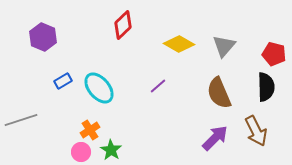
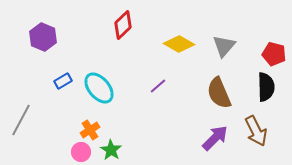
gray line: rotated 44 degrees counterclockwise
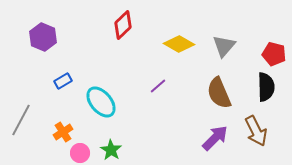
cyan ellipse: moved 2 px right, 14 px down
orange cross: moved 27 px left, 2 px down
pink circle: moved 1 px left, 1 px down
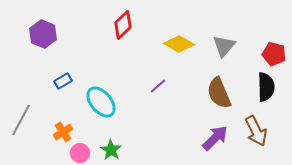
purple hexagon: moved 3 px up
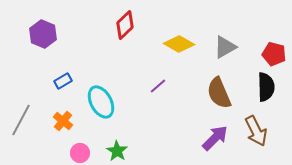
red diamond: moved 2 px right
gray triangle: moved 1 px right, 1 px down; rotated 20 degrees clockwise
cyan ellipse: rotated 12 degrees clockwise
orange cross: moved 11 px up; rotated 18 degrees counterclockwise
green star: moved 6 px right, 1 px down
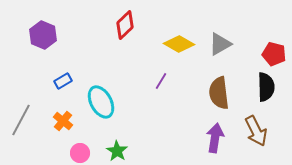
purple hexagon: moved 1 px down
gray triangle: moved 5 px left, 3 px up
purple line: moved 3 px right, 5 px up; rotated 18 degrees counterclockwise
brown semicircle: rotated 16 degrees clockwise
purple arrow: rotated 36 degrees counterclockwise
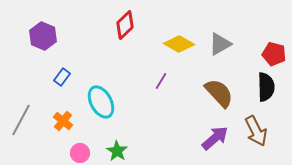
purple hexagon: moved 1 px down
blue rectangle: moved 1 px left, 4 px up; rotated 24 degrees counterclockwise
brown semicircle: rotated 144 degrees clockwise
purple arrow: rotated 40 degrees clockwise
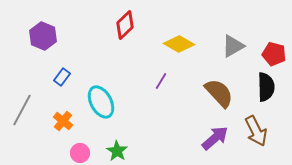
gray triangle: moved 13 px right, 2 px down
gray line: moved 1 px right, 10 px up
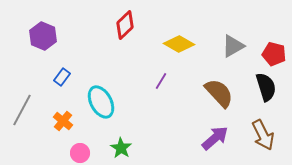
black semicircle: rotated 16 degrees counterclockwise
brown arrow: moved 7 px right, 4 px down
green star: moved 4 px right, 3 px up
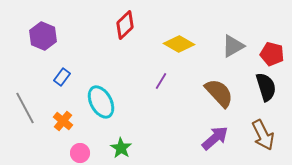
red pentagon: moved 2 px left
gray line: moved 3 px right, 2 px up; rotated 56 degrees counterclockwise
